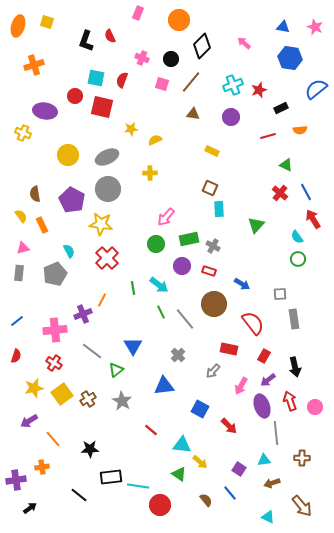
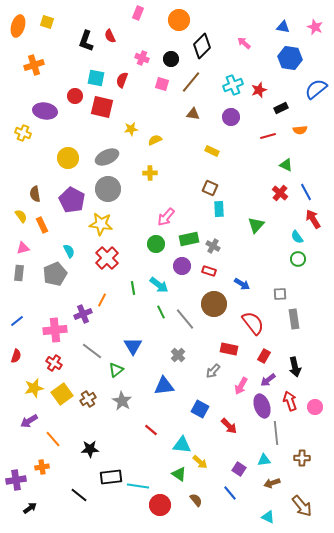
yellow circle at (68, 155): moved 3 px down
brown semicircle at (206, 500): moved 10 px left
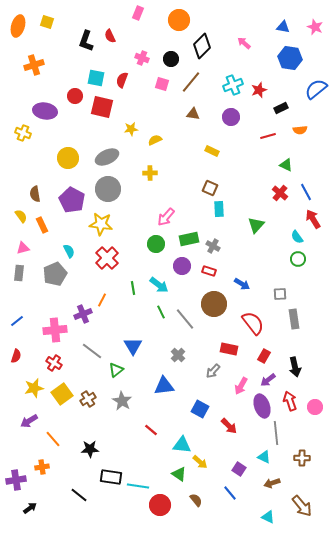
cyan triangle at (264, 460): moved 3 px up; rotated 32 degrees clockwise
black rectangle at (111, 477): rotated 15 degrees clockwise
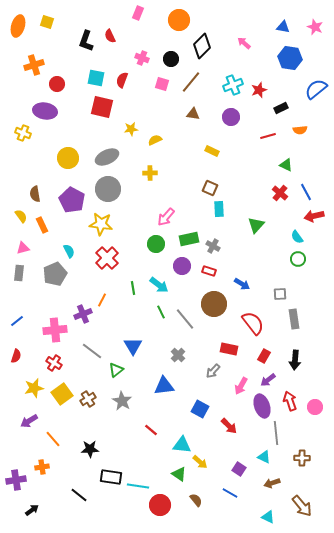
red circle at (75, 96): moved 18 px left, 12 px up
red arrow at (313, 219): moved 1 px right, 3 px up; rotated 72 degrees counterclockwise
black arrow at (295, 367): moved 7 px up; rotated 18 degrees clockwise
blue line at (230, 493): rotated 21 degrees counterclockwise
black arrow at (30, 508): moved 2 px right, 2 px down
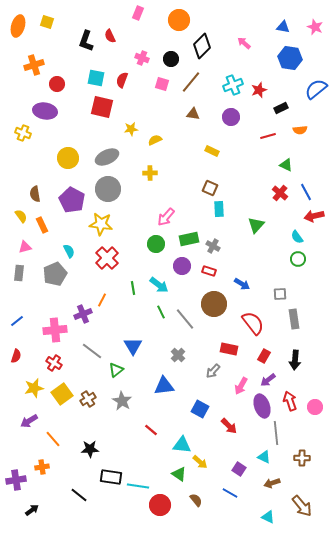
pink triangle at (23, 248): moved 2 px right, 1 px up
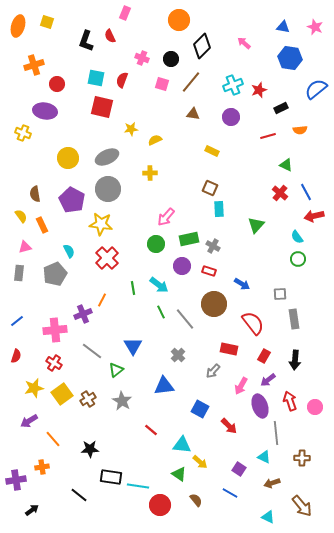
pink rectangle at (138, 13): moved 13 px left
purple ellipse at (262, 406): moved 2 px left
